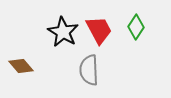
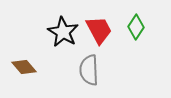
brown diamond: moved 3 px right, 1 px down
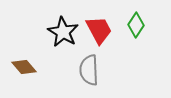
green diamond: moved 2 px up
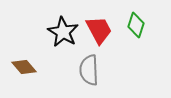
green diamond: rotated 15 degrees counterclockwise
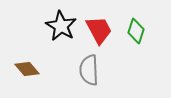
green diamond: moved 6 px down
black star: moved 2 px left, 6 px up
brown diamond: moved 3 px right, 2 px down
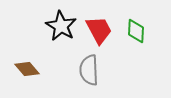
green diamond: rotated 15 degrees counterclockwise
